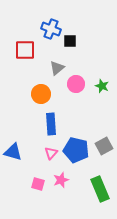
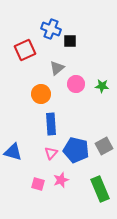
red square: rotated 25 degrees counterclockwise
green star: rotated 16 degrees counterclockwise
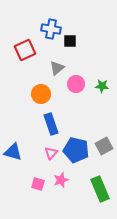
blue cross: rotated 12 degrees counterclockwise
blue rectangle: rotated 15 degrees counterclockwise
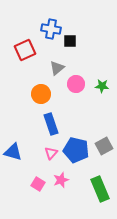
pink square: rotated 16 degrees clockwise
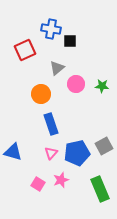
blue pentagon: moved 1 px right, 3 px down; rotated 25 degrees counterclockwise
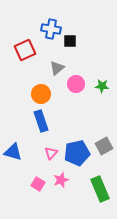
blue rectangle: moved 10 px left, 3 px up
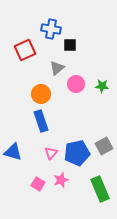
black square: moved 4 px down
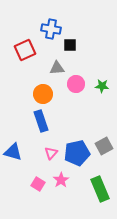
gray triangle: rotated 35 degrees clockwise
orange circle: moved 2 px right
pink star: rotated 14 degrees counterclockwise
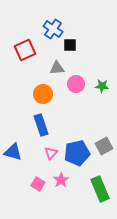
blue cross: moved 2 px right; rotated 24 degrees clockwise
blue rectangle: moved 4 px down
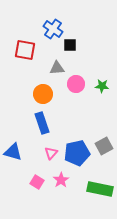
red square: rotated 35 degrees clockwise
blue rectangle: moved 1 px right, 2 px up
pink square: moved 1 px left, 2 px up
green rectangle: rotated 55 degrees counterclockwise
